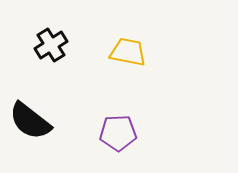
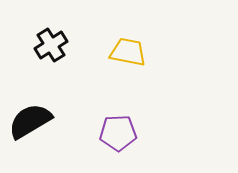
black semicircle: rotated 111 degrees clockwise
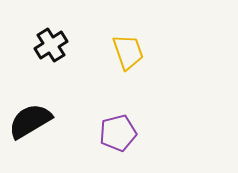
yellow trapezoid: rotated 60 degrees clockwise
purple pentagon: rotated 12 degrees counterclockwise
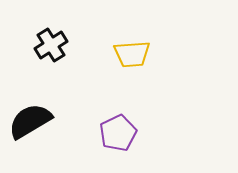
yellow trapezoid: moved 4 px right, 2 px down; rotated 105 degrees clockwise
purple pentagon: rotated 12 degrees counterclockwise
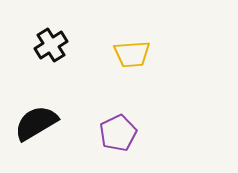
black semicircle: moved 6 px right, 2 px down
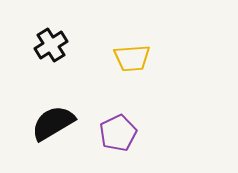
yellow trapezoid: moved 4 px down
black semicircle: moved 17 px right
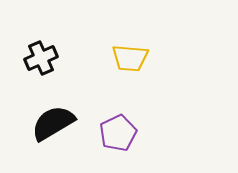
black cross: moved 10 px left, 13 px down; rotated 8 degrees clockwise
yellow trapezoid: moved 2 px left; rotated 9 degrees clockwise
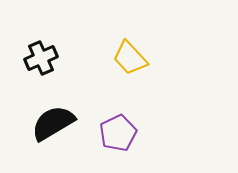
yellow trapezoid: rotated 42 degrees clockwise
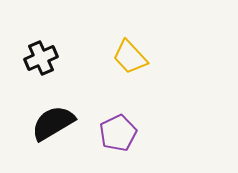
yellow trapezoid: moved 1 px up
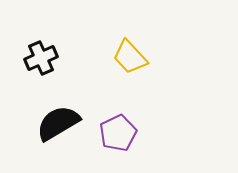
black semicircle: moved 5 px right
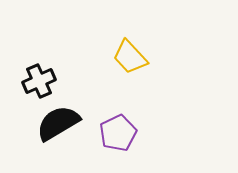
black cross: moved 2 px left, 23 px down
